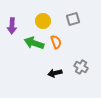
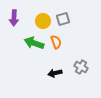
gray square: moved 10 px left
purple arrow: moved 2 px right, 8 px up
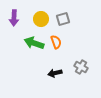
yellow circle: moved 2 px left, 2 px up
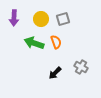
black arrow: rotated 32 degrees counterclockwise
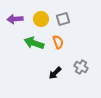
purple arrow: moved 1 px right, 1 px down; rotated 84 degrees clockwise
orange semicircle: moved 2 px right
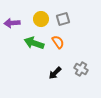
purple arrow: moved 3 px left, 4 px down
orange semicircle: rotated 16 degrees counterclockwise
gray cross: moved 2 px down
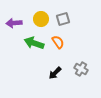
purple arrow: moved 2 px right
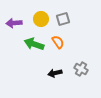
green arrow: moved 1 px down
black arrow: rotated 32 degrees clockwise
